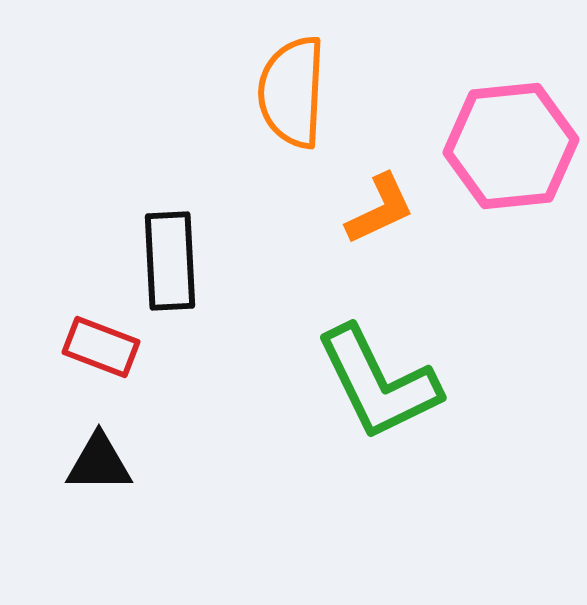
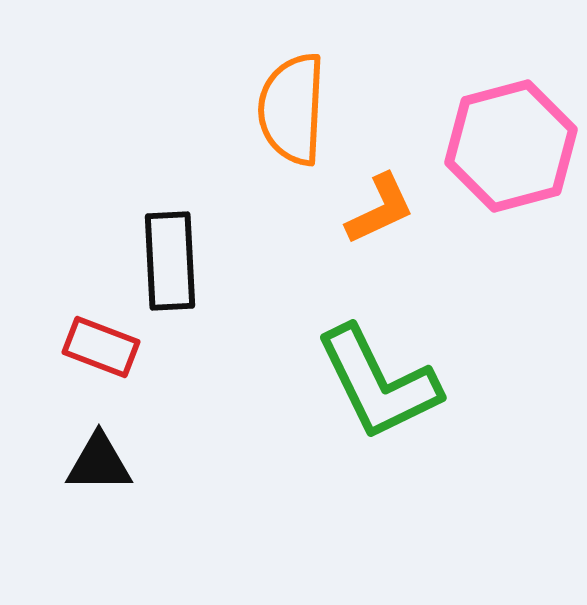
orange semicircle: moved 17 px down
pink hexagon: rotated 9 degrees counterclockwise
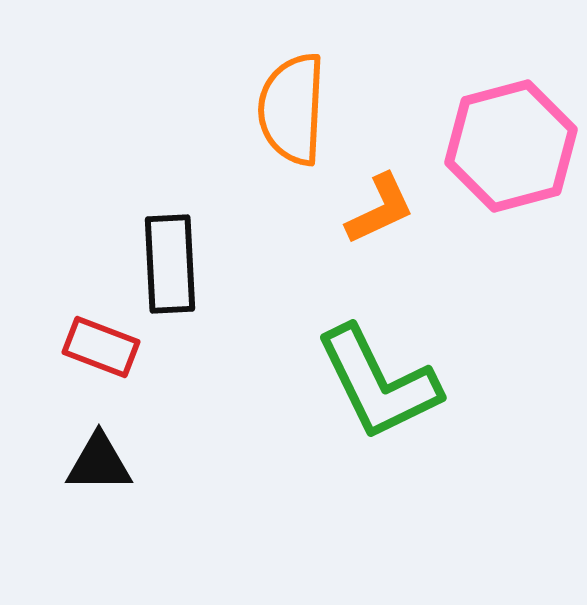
black rectangle: moved 3 px down
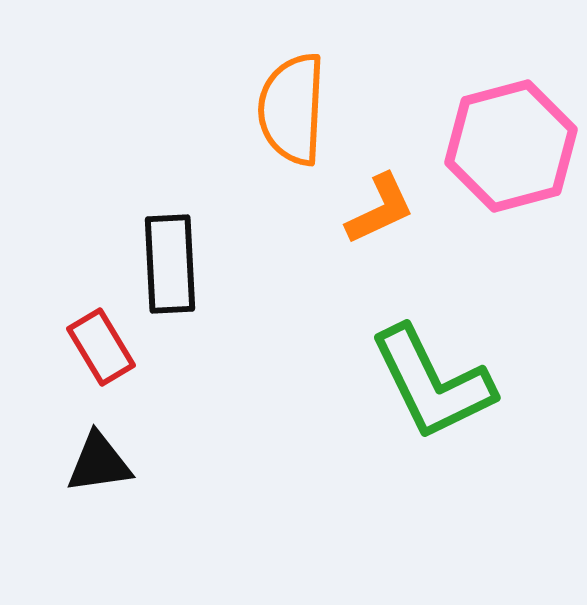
red rectangle: rotated 38 degrees clockwise
green L-shape: moved 54 px right
black triangle: rotated 8 degrees counterclockwise
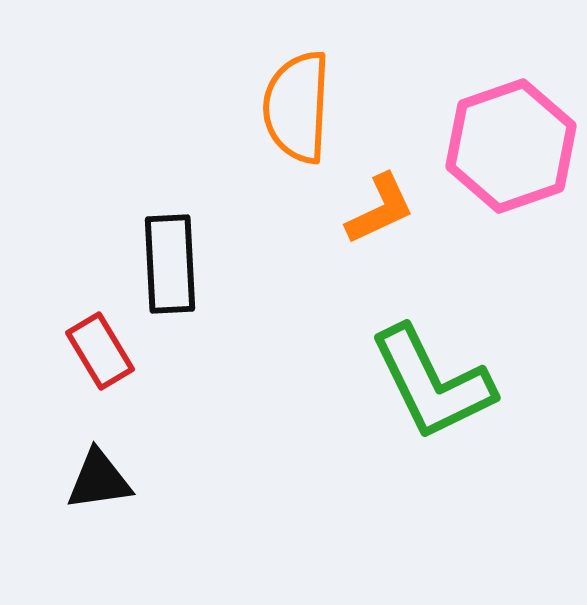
orange semicircle: moved 5 px right, 2 px up
pink hexagon: rotated 4 degrees counterclockwise
red rectangle: moved 1 px left, 4 px down
black triangle: moved 17 px down
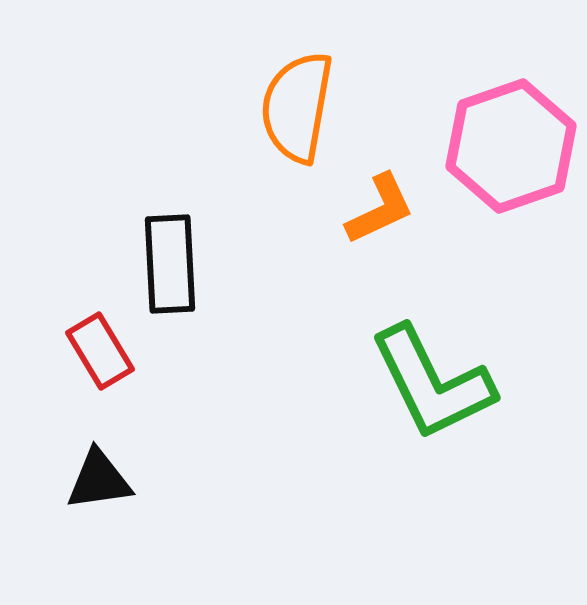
orange semicircle: rotated 7 degrees clockwise
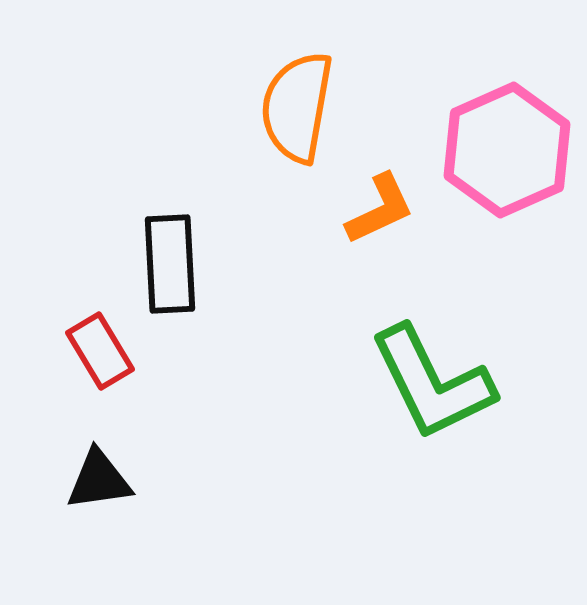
pink hexagon: moved 4 px left, 4 px down; rotated 5 degrees counterclockwise
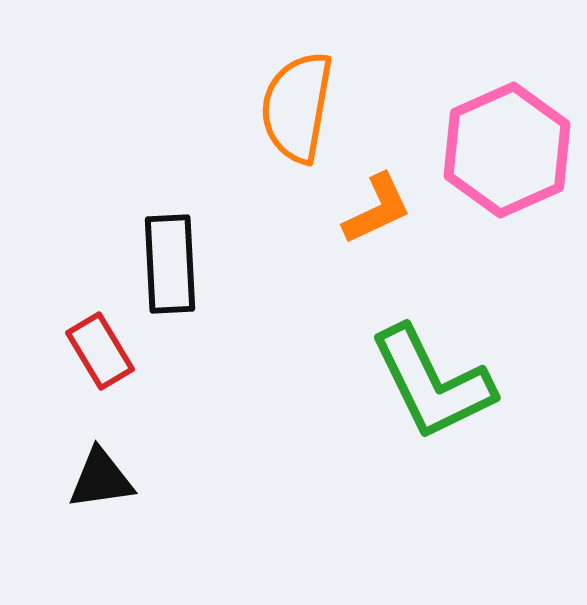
orange L-shape: moved 3 px left
black triangle: moved 2 px right, 1 px up
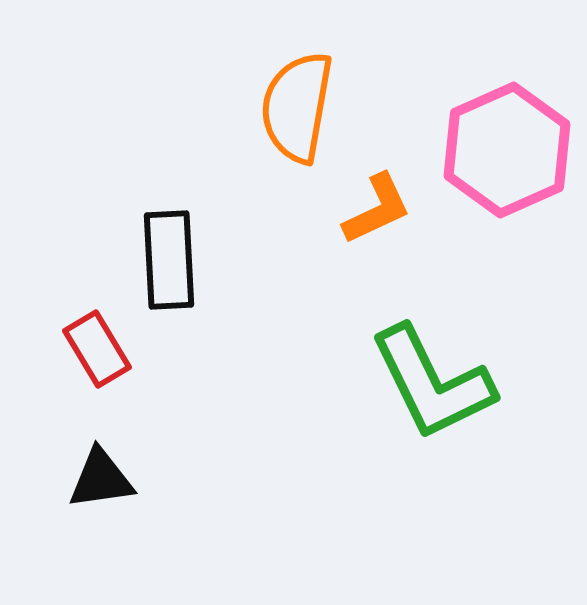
black rectangle: moved 1 px left, 4 px up
red rectangle: moved 3 px left, 2 px up
